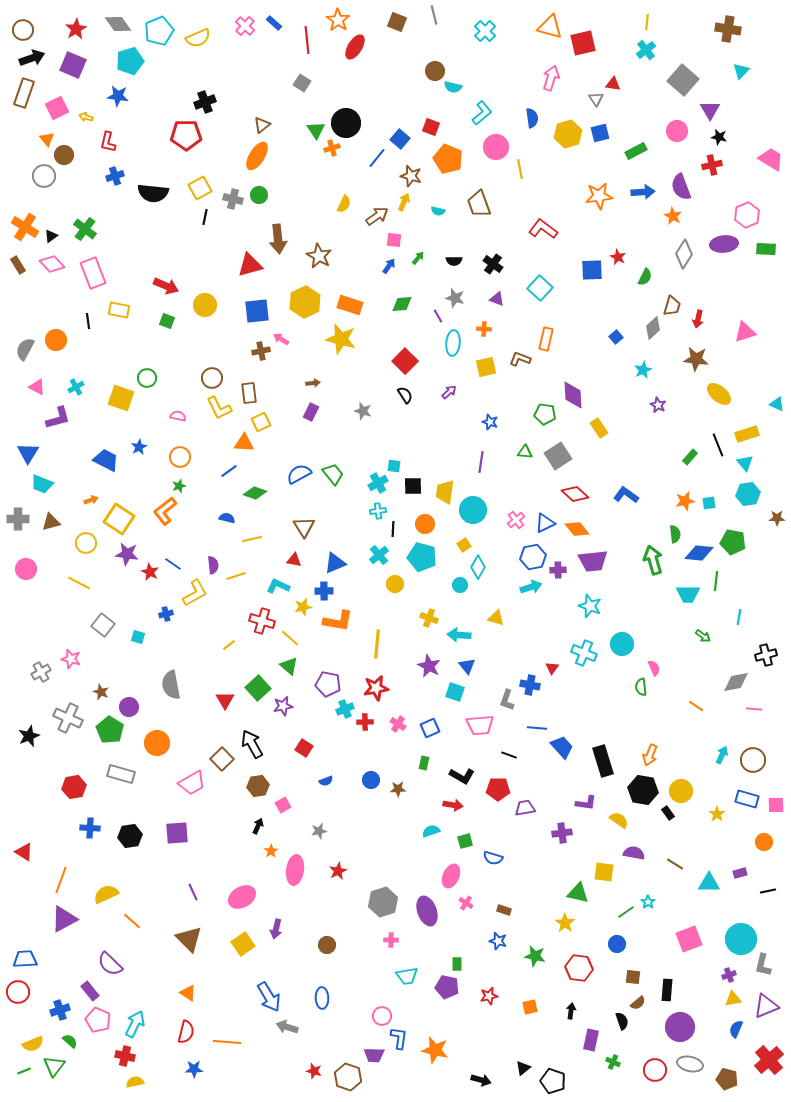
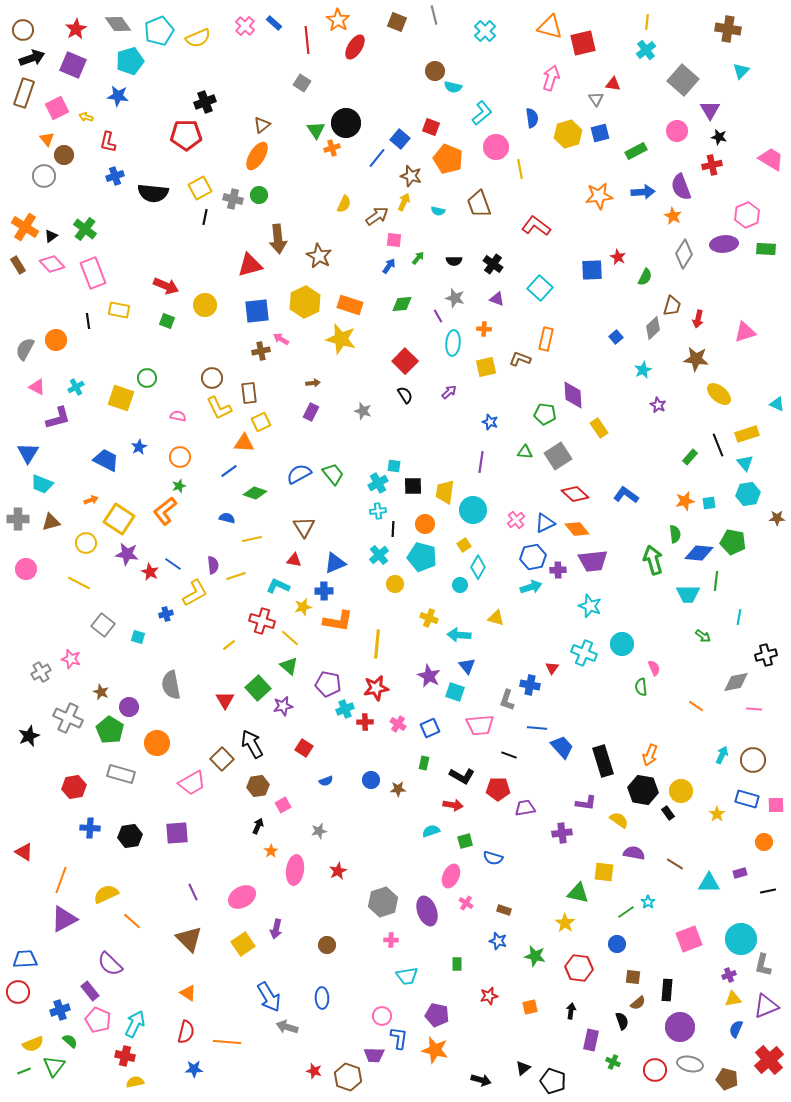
red L-shape at (543, 229): moved 7 px left, 3 px up
purple star at (429, 666): moved 10 px down
purple pentagon at (447, 987): moved 10 px left, 28 px down
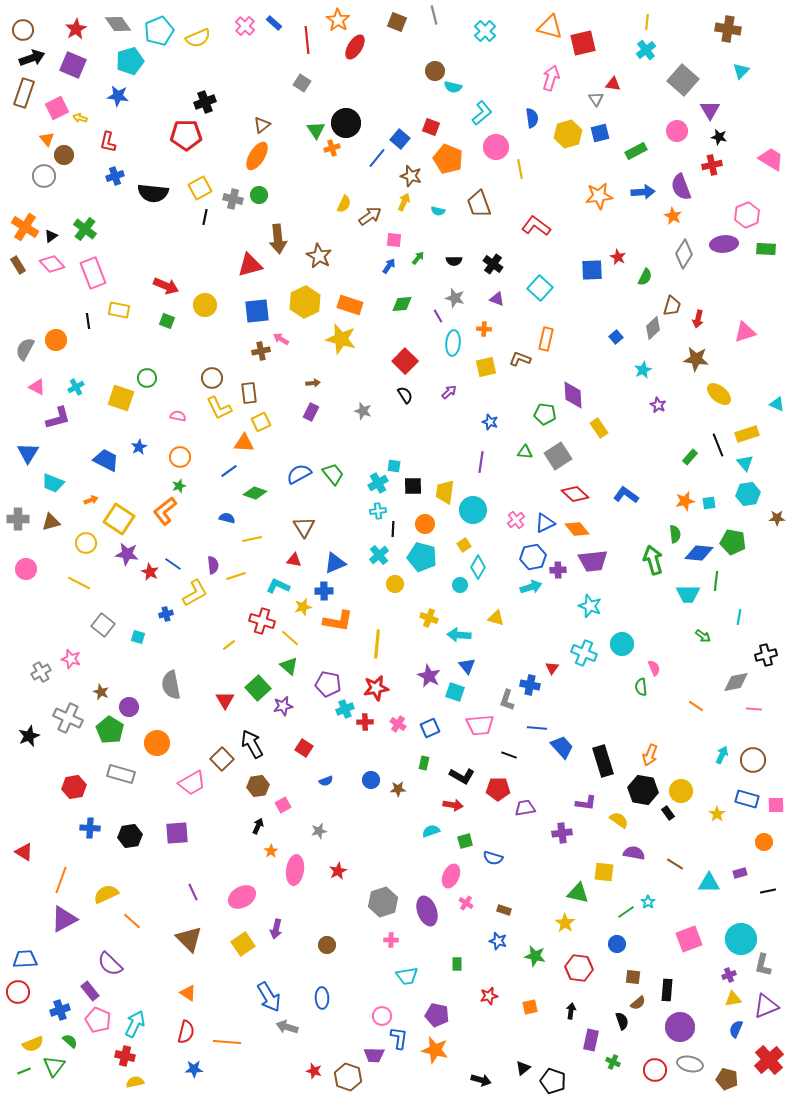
yellow arrow at (86, 117): moved 6 px left, 1 px down
brown arrow at (377, 216): moved 7 px left
cyan trapezoid at (42, 484): moved 11 px right, 1 px up
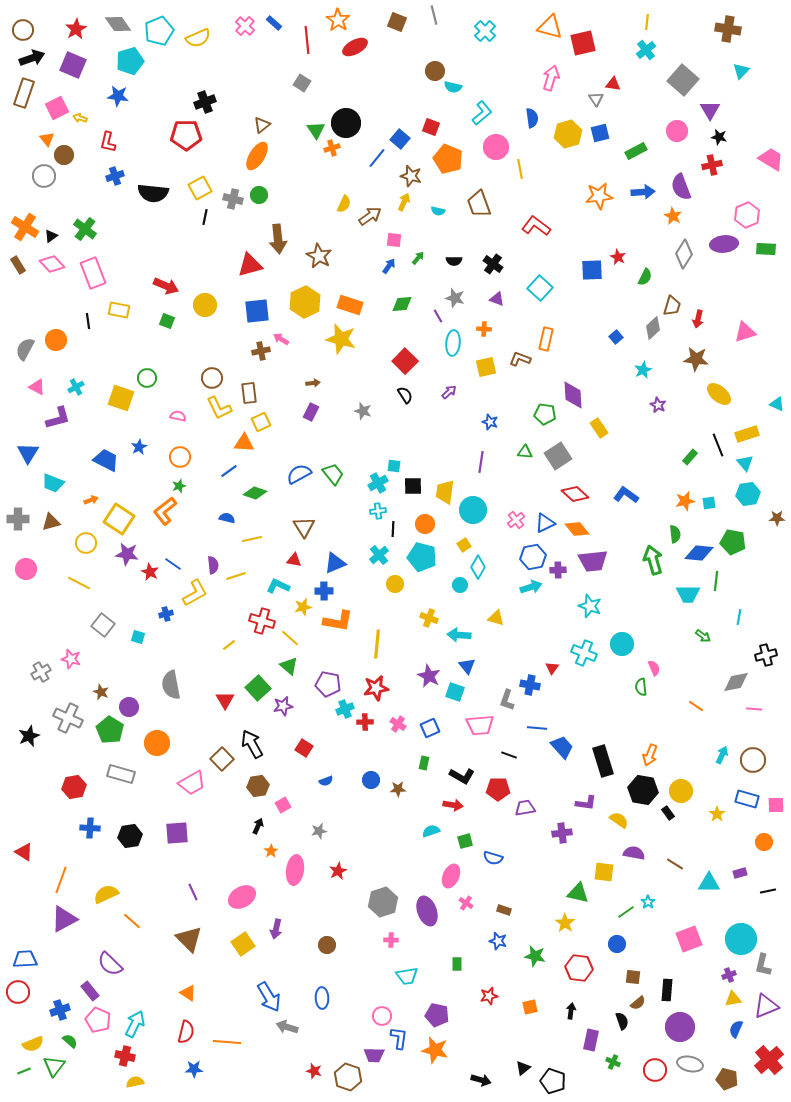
red ellipse at (355, 47): rotated 30 degrees clockwise
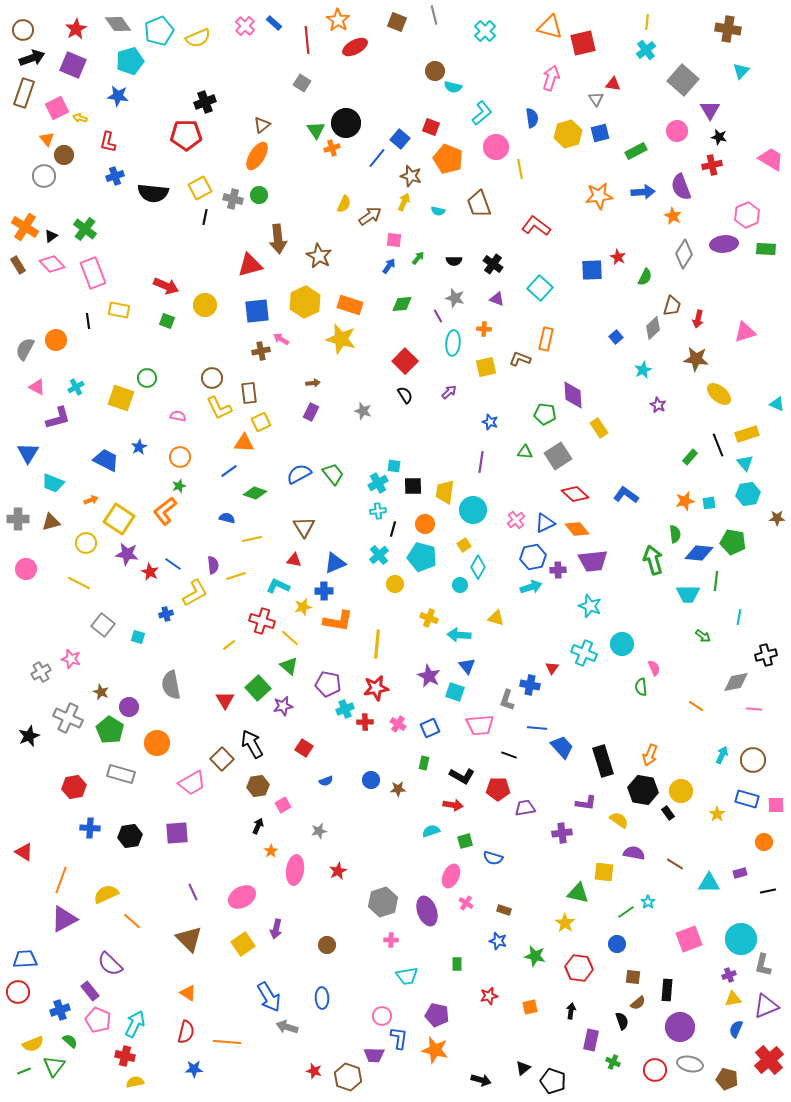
black line at (393, 529): rotated 14 degrees clockwise
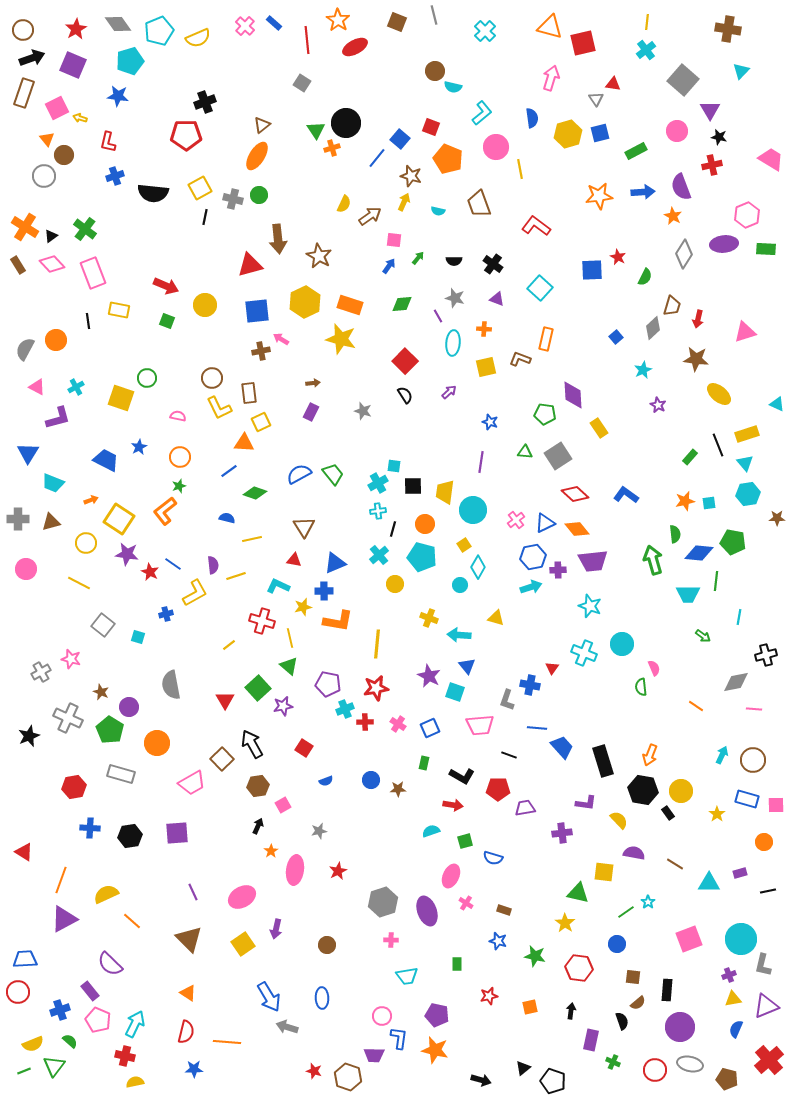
yellow line at (290, 638): rotated 36 degrees clockwise
yellow semicircle at (619, 820): rotated 12 degrees clockwise
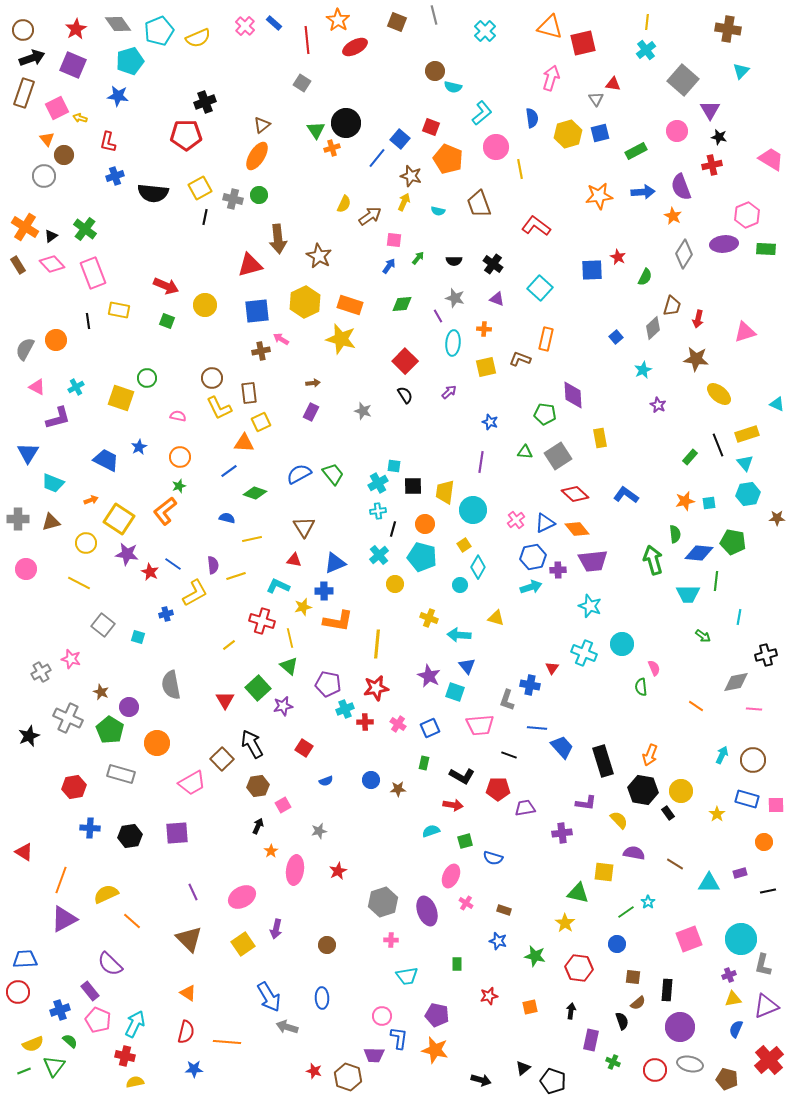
yellow rectangle at (599, 428): moved 1 px right, 10 px down; rotated 24 degrees clockwise
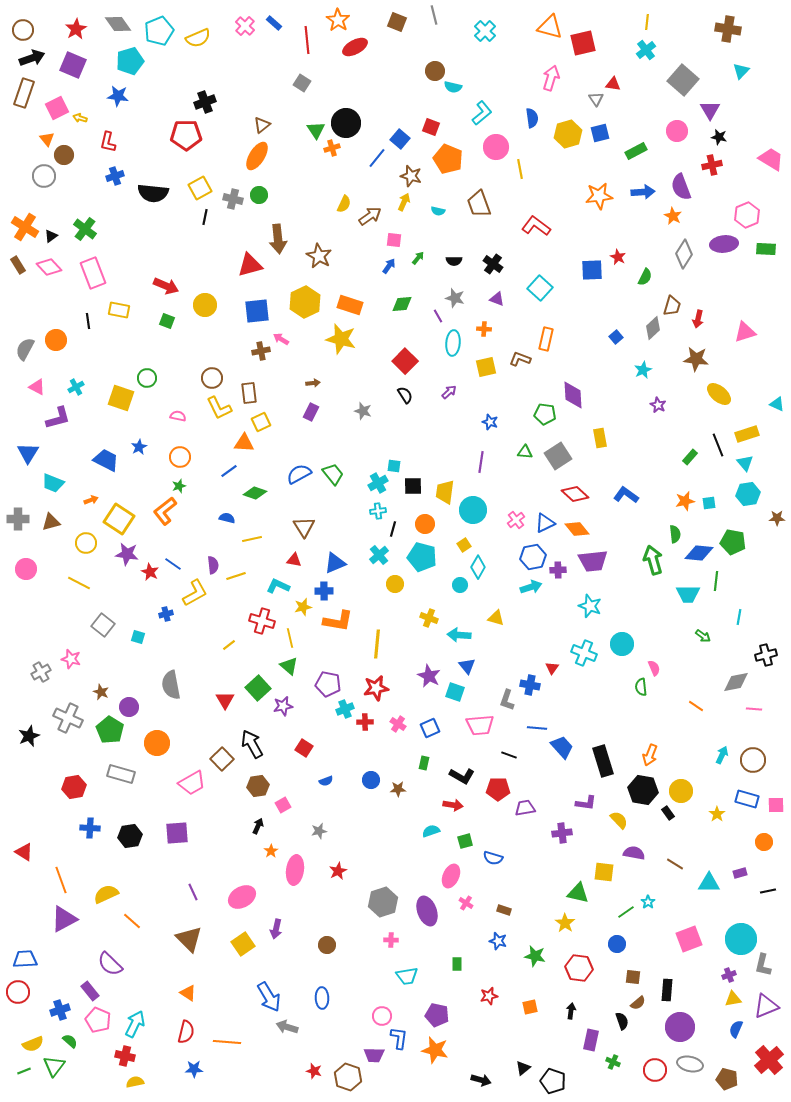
pink diamond at (52, 264): moved 3 px left, 3 px down
orange line at (61, 880): rotated 40 degrees counterclockwise
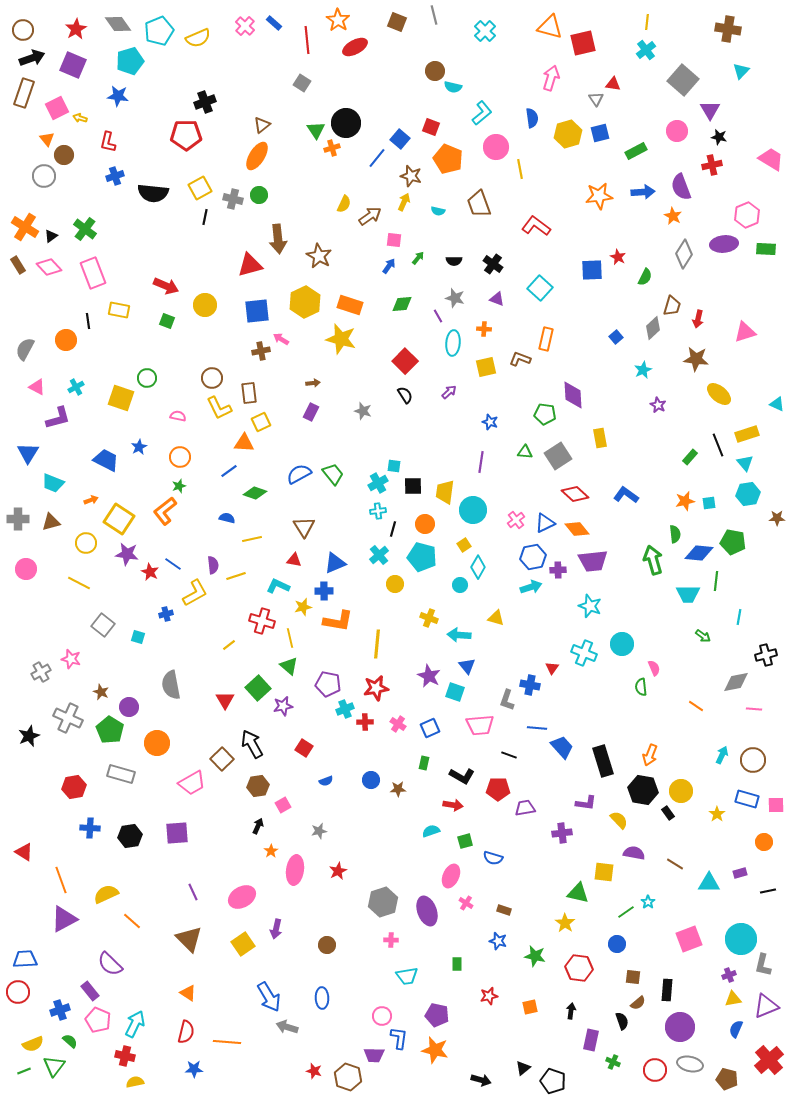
orange circle at (56, 340): moved 10 px right
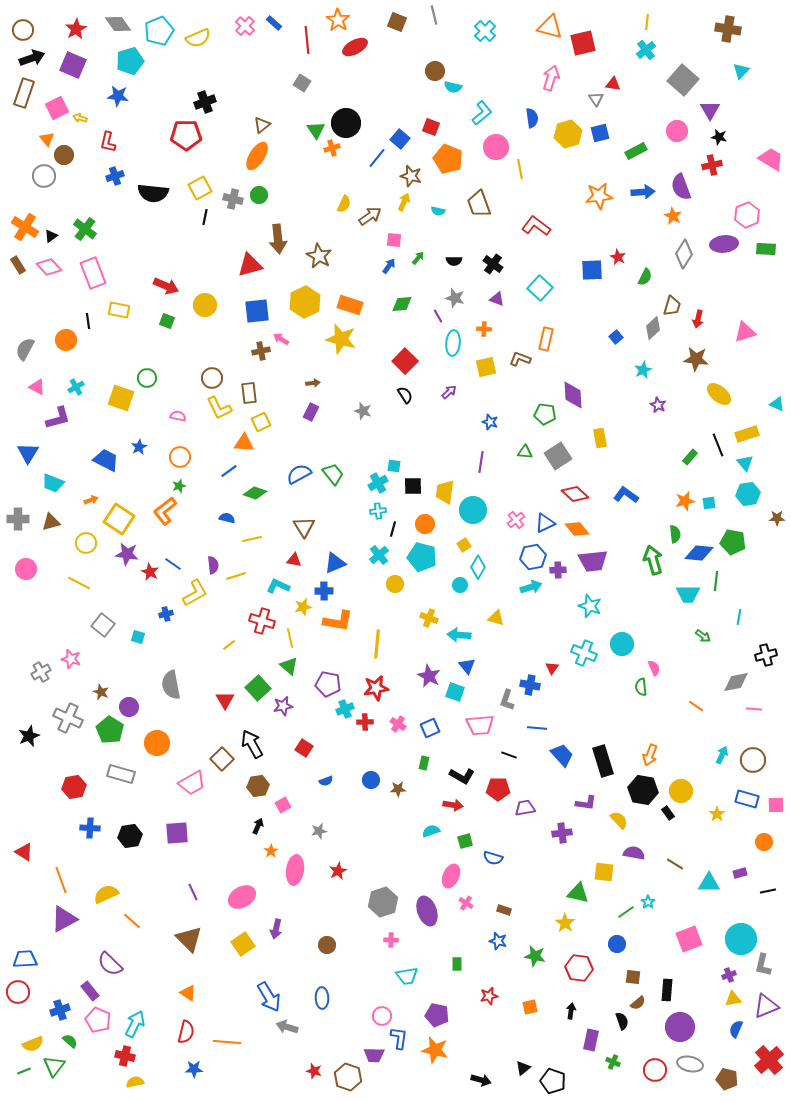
blue trapezoid at (562, 747): moved 8 px down
